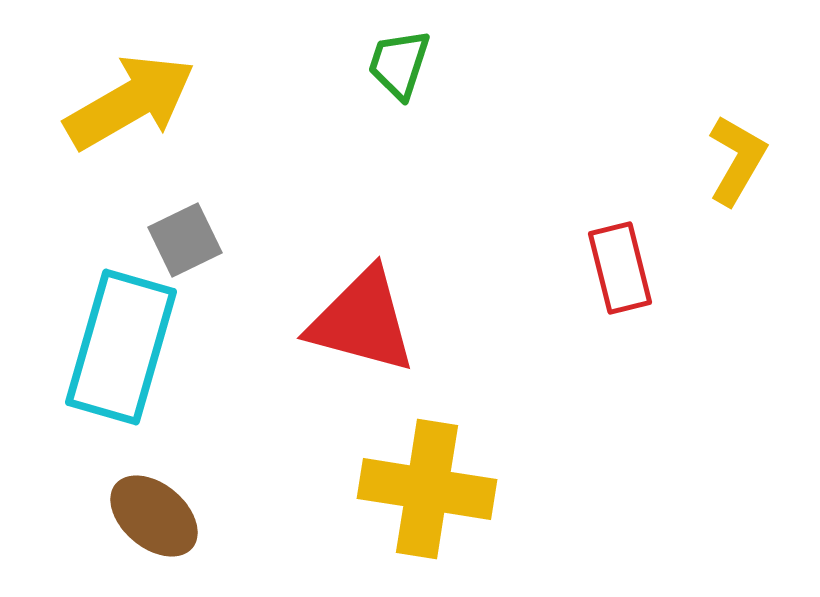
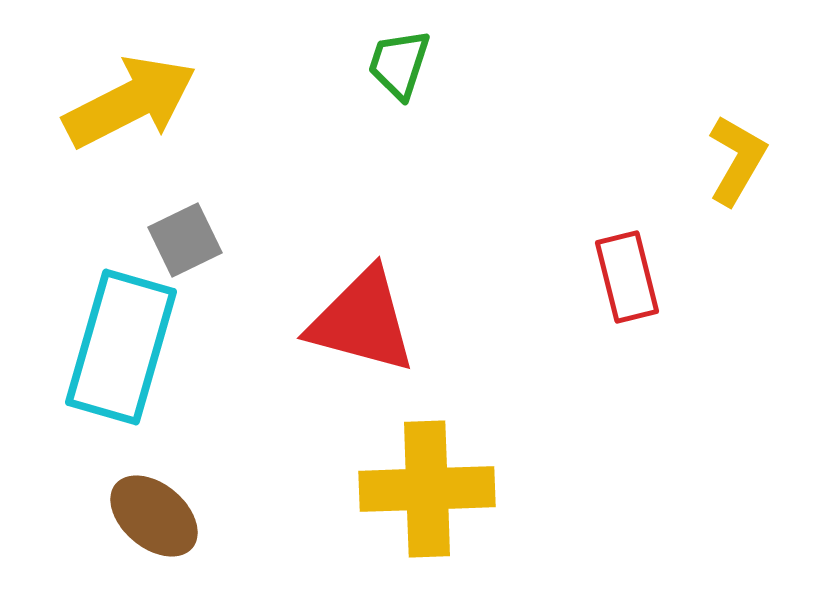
yellow arrow: rotated 3 degrees clockwise
red rectangle: moved 7 px right, 9 px down
yellow cross: rotated 11 degrees counterclockwise
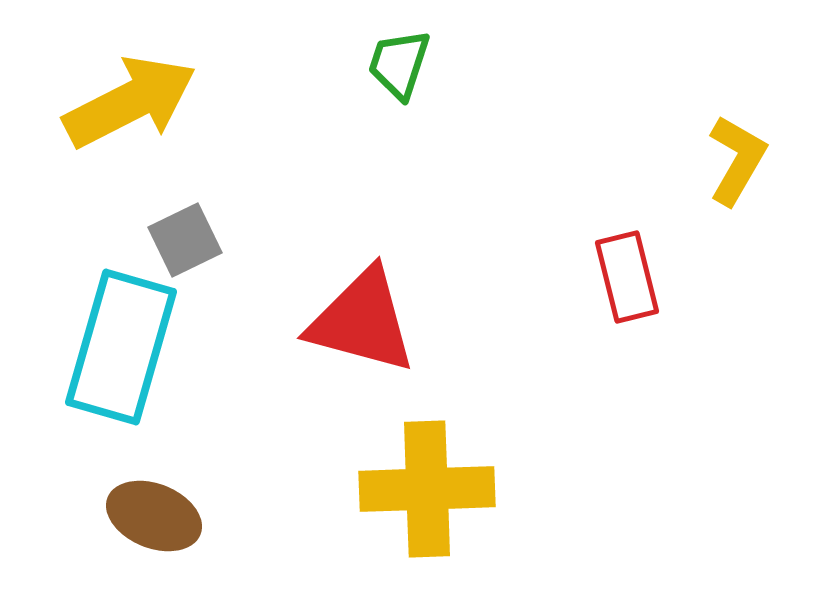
brown ellipse: rotated 18 degrees counterclockwise
